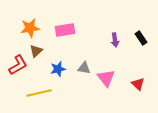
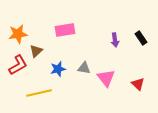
orange star: moved 12 px left, 6 px down
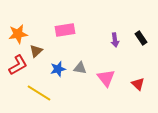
gray triangle: moved 4 px left
yellow line: rotated 45 degrees clockwise
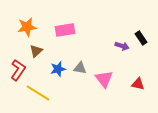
orange star: moved 9 px right, 7 px up
purple arrow: moved 7 px right, 6 px down; rotated 64 degrees counterclockwise
red L-shape: moved 5 px down; rotated 25 degrees counterclockwise
pink triangle: moved 2 px left, 1 px down
red triangle: rotated 32 degrees counterclockwise
yellow line: moved 1 px left
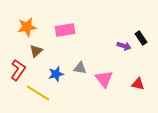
purple arrow: moved 2 px right
blue star: moved 2 px left, 5 px down
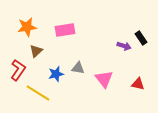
gray triangle: moved 2 px left
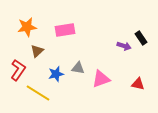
brown triangle: moved 1 px right
pink triangle: moved 3 px left; rotated 48 degrees clockwise
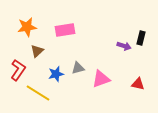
black rectangle: rotated 48 degrees clockwise
gray triangle: rotated 24 degrees counterclockwise
